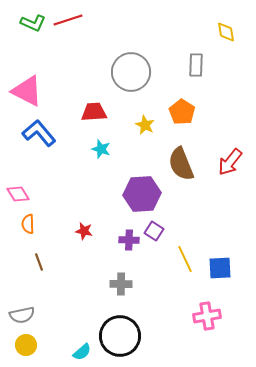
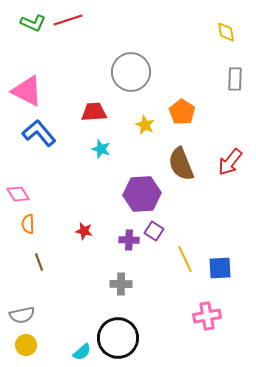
gray rectangle: moved 39 px right, 14 px down
black circle: moved 2 px left, 2 px down
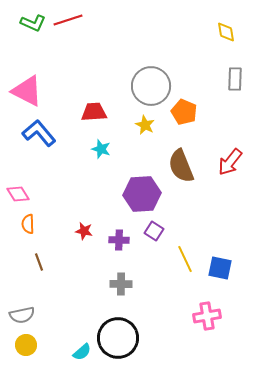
gray circle: moved 20 px right, 14 px down
orange pentagon: moved 2 px right; rotated 10 degrees counterclockwise
brown semicircle: moved 2 px down
purple cross: moved 10 px left
blue square: rotated 15 degrees clockwise
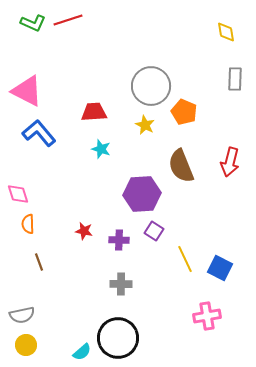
red arrow: rotated 24 degrees counterclockwise
pink diamond: rotated 15 degrees clockwise
blue square: rotated 15 degrees clockwise
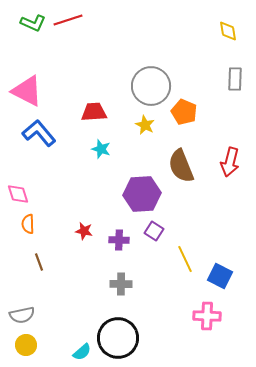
yellow diamond: moved 2 px right, 1 px up
blue square: moved 8 px down
pink cross: rotated 12 degrees clockwise
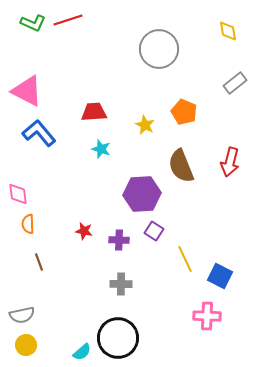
gray rectangle: moved 4 px down; rotated 50 degrees clockwise
gray circle: moved 8 px right, 37 px up
pink diamond: rotated 10 degrees clockwise
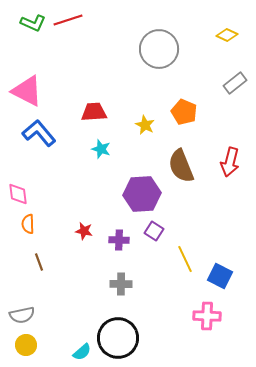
yellow diamond: moved 1 px left, 4 px down; rotated 55 degrees counterclockwise
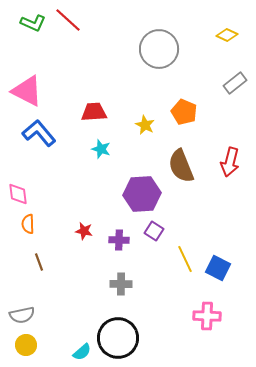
red line: rotated 60 degrees clockwise
blue square: moved 2 px left, 8 px up
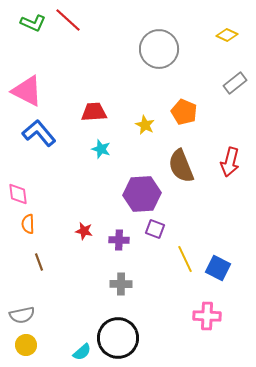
purple square: moved 1 px right, 2 px up; rotated 12 degrees counterclockwise
